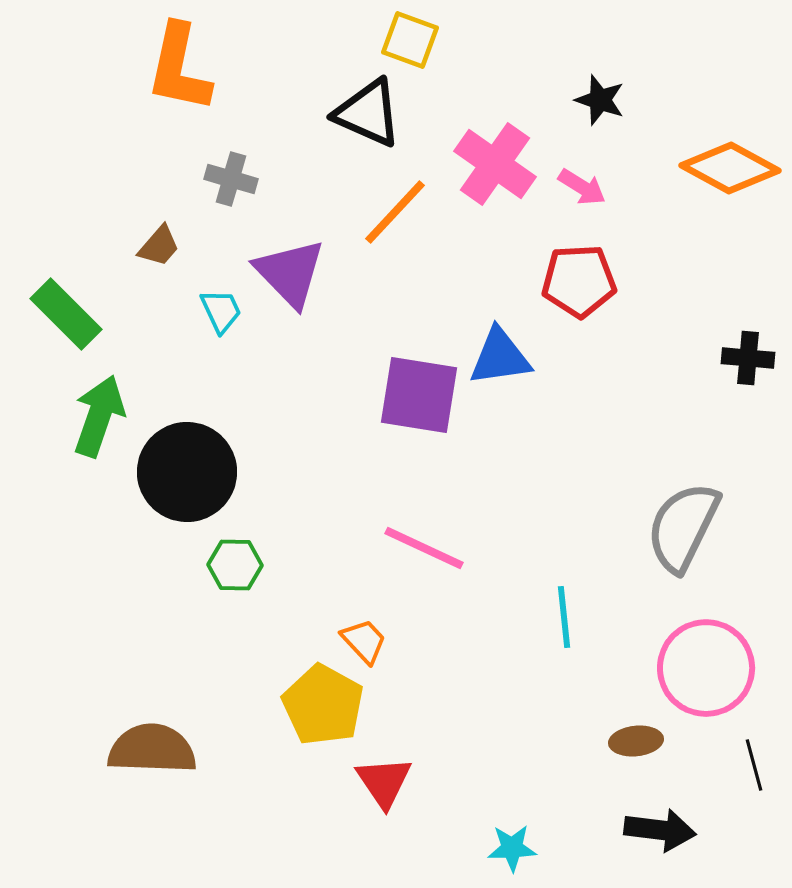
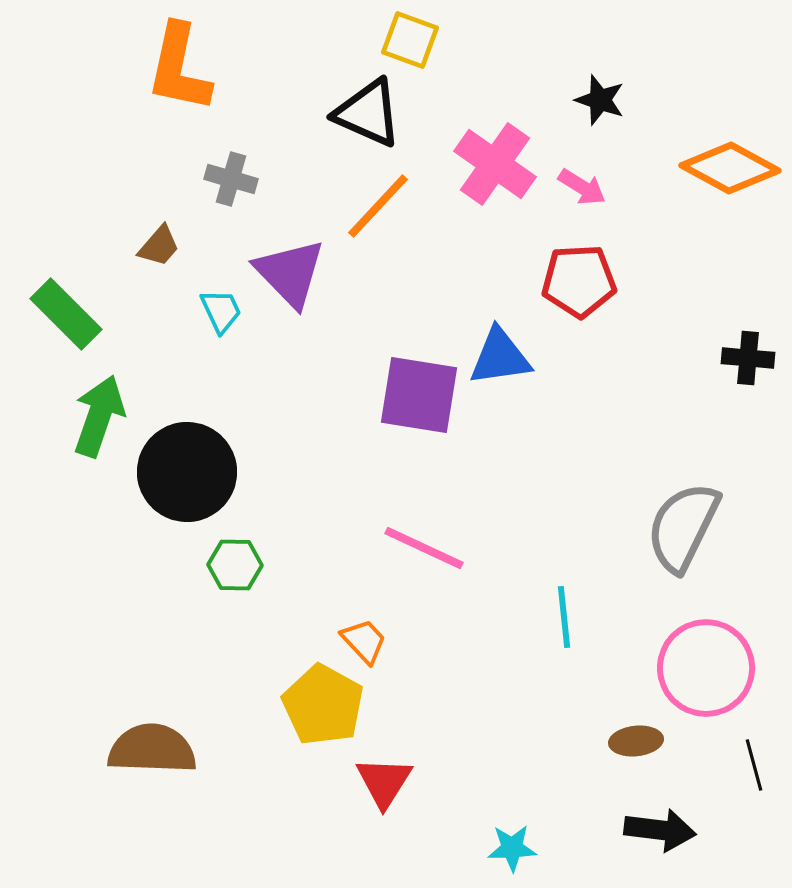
orange line: moved 17 px left, 6 px up
red triangle: rotated 6 degrees clockwise
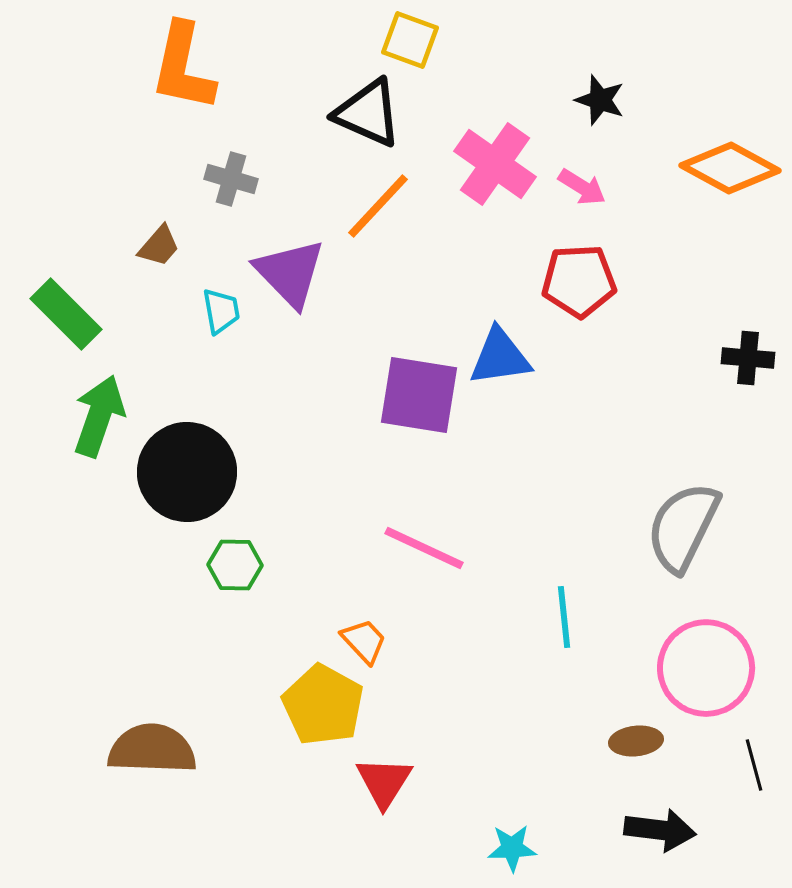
orange L-shape: moved 4 px right, 1 px up
cyan trapezoid: rotated 15 degrees clockwise
